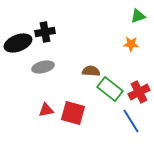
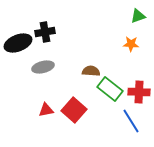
red cross: rotated 30 degrees clockwise
red square: moved 1 px right, 3 px up; rotated 25 degrees clockwise
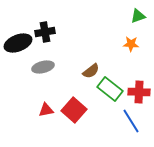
brown semicircle: rotated 138 degrees clockwise
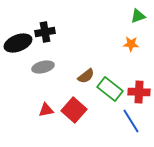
brown semicircle: moved 5 px left, 5 px down
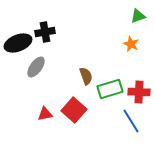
orange star: rotated 21 degrees clockwise
gray ellipse: moved 7 px left; rotated 40 degrees counterclockwise
brown semicircle: rotated 72 degrees counterclockwise
green rectangle: rotated 55 degrees counterclockwise
red triangle: moved 1 px left, 4 px down
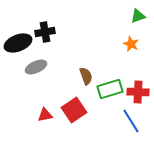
gray ellipse: rotated 30 degrees clockwise
red cross: moved 1 px left
red square: rotated 15 degrees clockwise
red triangle: moved 1 px down
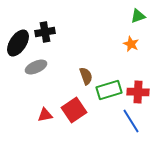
black ellipse: rotated 36 degrees counterclockwise
green rectangle: moved 1 px left, 1 px down
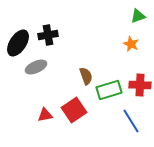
black cross: moved 3 px right, 3 px down
red cross: moved 2 px right, 7 px up
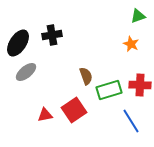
black cross: moved 4 px right
gray ellipse: moved 10 px left, 5 px down; rotated 15 degrees counterclockwise
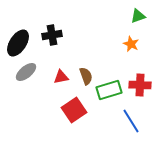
red triangle: moved 16 px right, 38 px up
